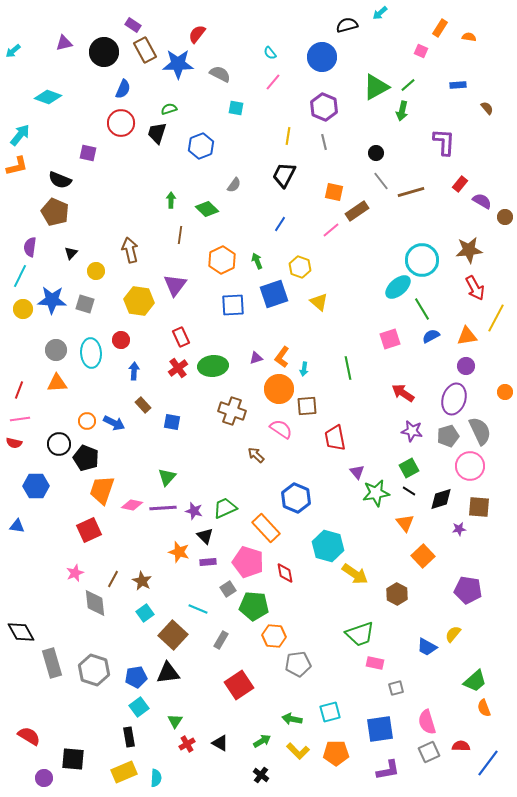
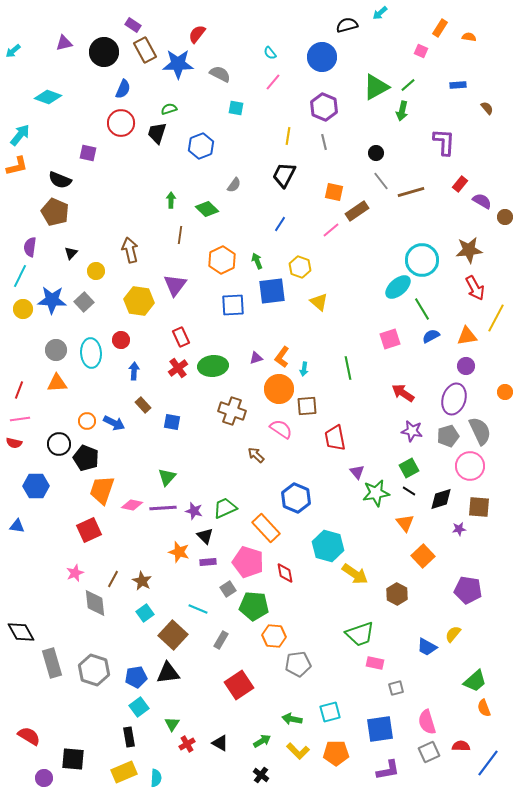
blue square at (274, 294): moved 2 px left, 3 px up; rotated 12 degrees clockwise
gray square at (85, 304): moved 1 px left, 2 px up; rotated 30 degrees clockwise
green triangle at (175, 721): moved 3 px left, 3 px down
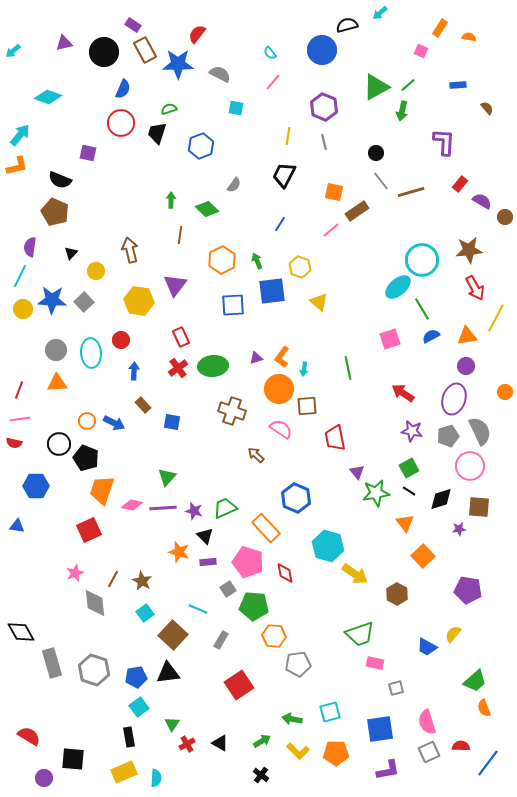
blue circle at (322, 57): moved 7 px up
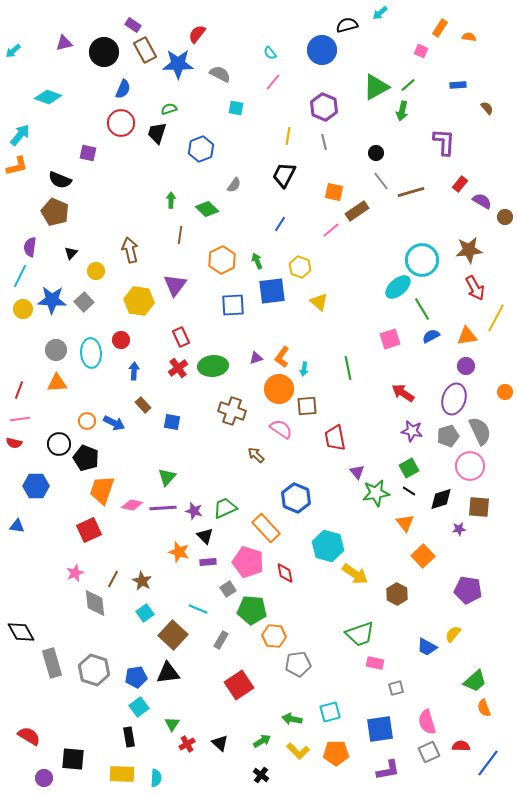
blue hexagon at (201, 146): moved 3 px down
green pentagon at (254, 606): moved 2 px left, 4 px down
black triangle at (220, 743): rotated 12 degrees clockwise
yellow rectangle at (124, 772): moved 2 px left, 2 px down; rotated 25 degrees clockwise
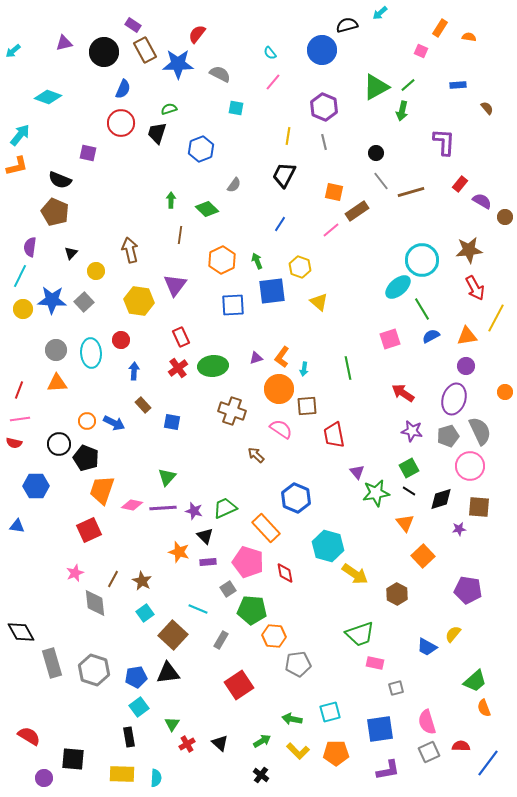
red trapezoid at (335, 438): moved 1 px left, 3 px up
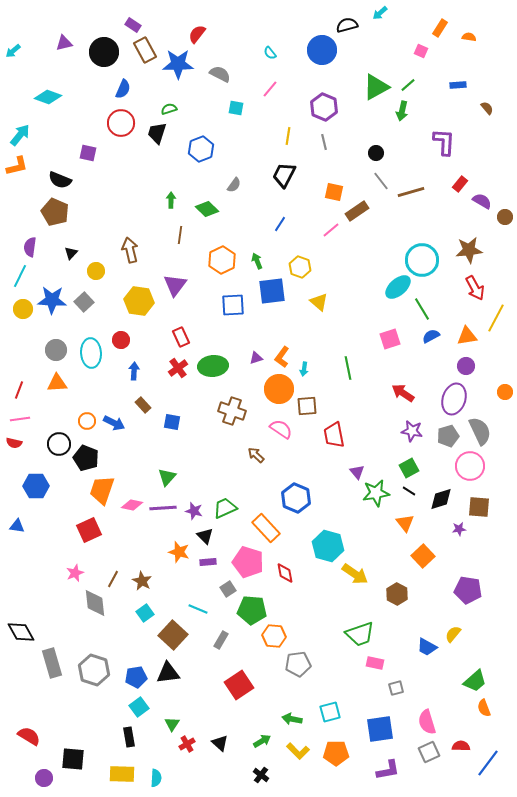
pink line at (273, 82): moved 3 px left, 7 px down
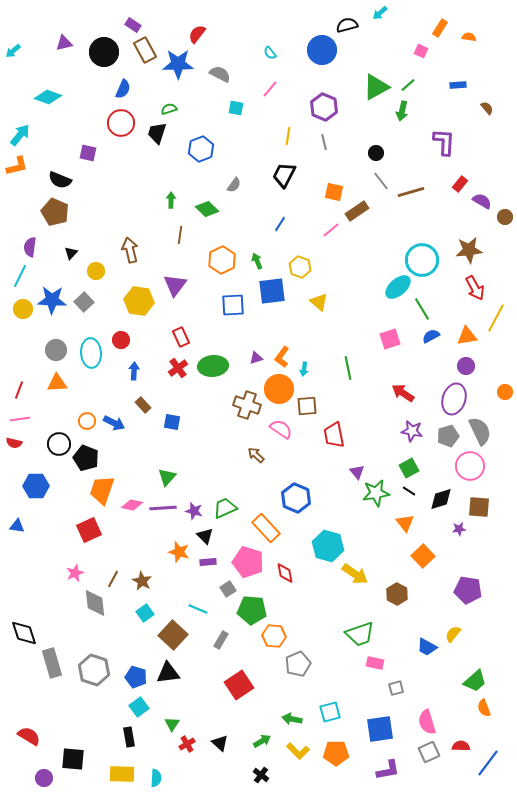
brown cross at (232, 411): moved 15 px right, 6 px up
black diamond at (21, 632): moved 3 px right, 1 px down; rotated 12 degrees clockwise
gray pentagon at (298, 664): rotated 15 degrees counterclockwise
blue pentagon at (136, 677): rotated 25 degrees clockwise
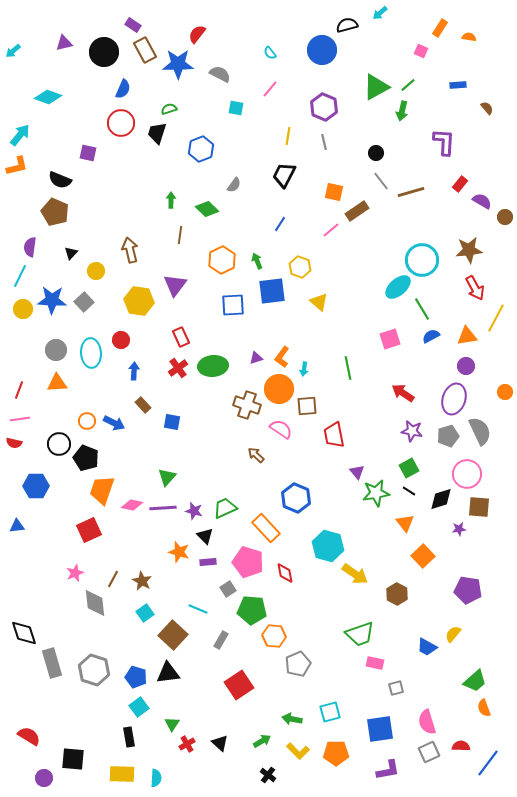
pink circle at (470, 466): moved 3 px left, 8 px down
blue triangle at (17, 526): rotated 14 degrees counterclockwise
black cross at (261, 775): moved 7 px right
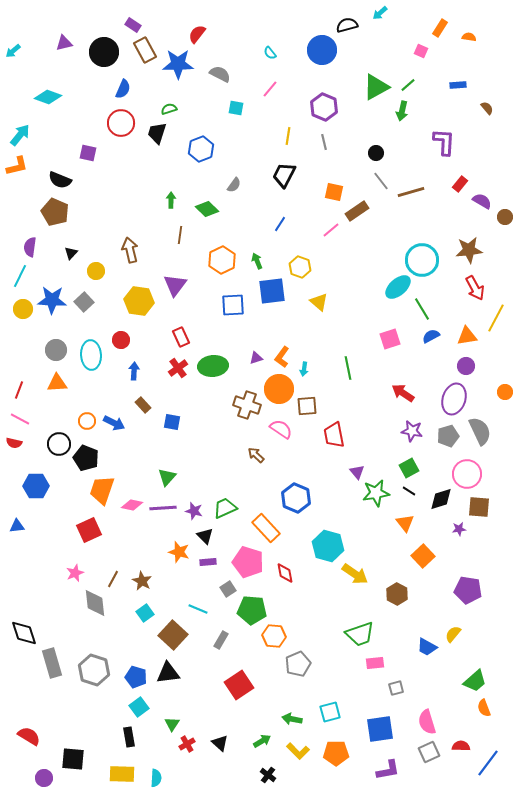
cyan ellipse at (91, 353): moved 2 px down
pink line at (20, 419): rotated 36 degrees clockwise
pink rectangle at (375, 663): rotated 18 degrees counterclockwise
